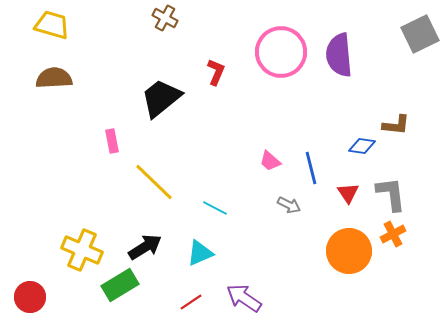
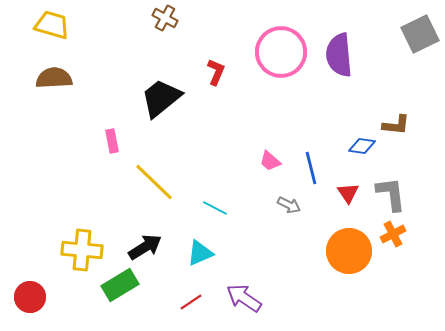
yellow cross: rotated 18 degrees counterclockwise
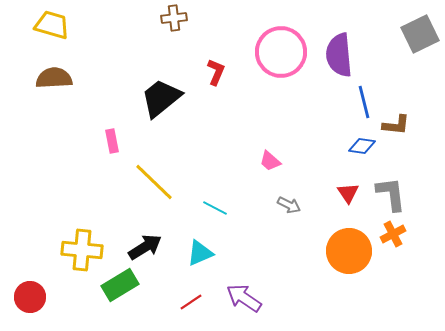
brown cross: moved 9 px right; rotated 35 degrees counterclockwise
blue line: moved 53 px right, 66 px up
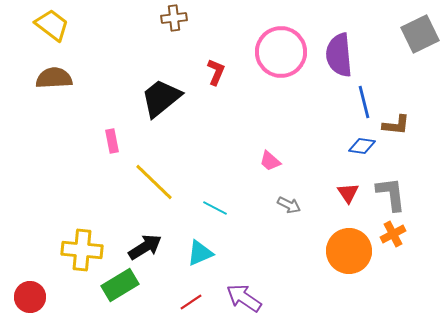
yellow trapezoid: rotated 21 degrees clockwise
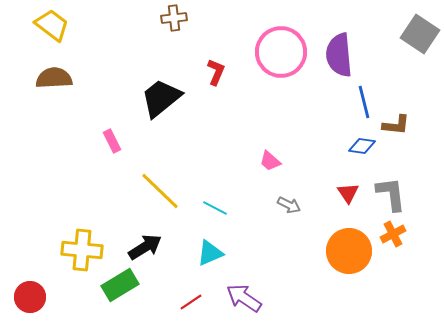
gray square: rotated 30 degrees counterclockwise
pink rectangle: rotated 15 degrees counterclockwise
yellow line: moved 6 px right, 9 px down
cyan triangle: moved 10 px right
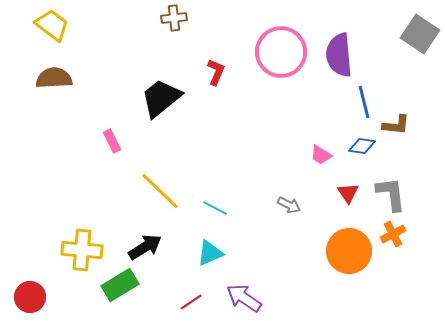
pink trapezoid: moved 51 px right, 6 px up; rotated 10 degrees counterclockwise
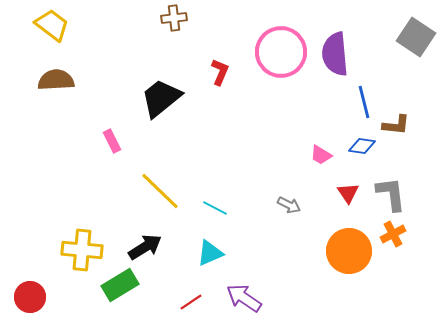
gray square: moved 4 px left, 3 px down
purple semicircle: moved 4 px left, 1 px up
red L-shape: moved 4 px right
brown semicircle: moved 2 px right, 2 px down
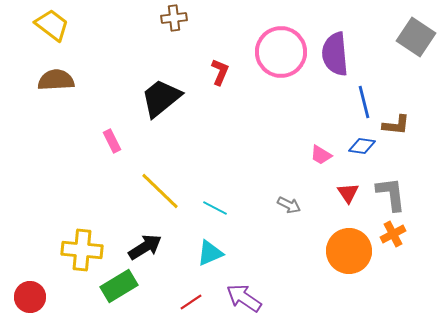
green rectangle: moved 1 px left, 1 px down
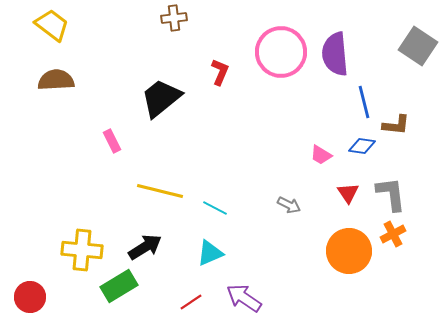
gray square: moved 2 px right, 9 px down
yellow line: rotated 30 degrees counterclockwise
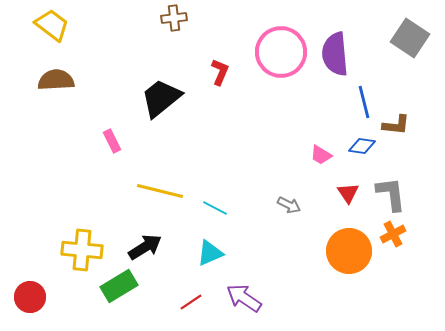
gray square: moved 8 px left, 8 px up
